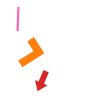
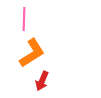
pink line: moved 6 px right
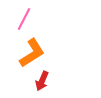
pink line: rotated 25 degrees clockwise
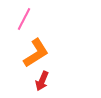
orange L-shape: moved 4 px right
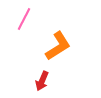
orange L-shape: moved 22 px right, 7 px up
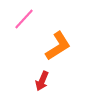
pink line: rotated 15 degrees clockwise
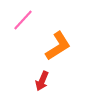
pink line: moved 1 px left, 1 px down
